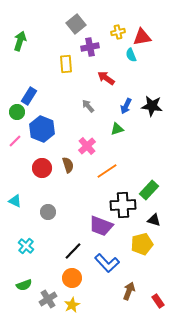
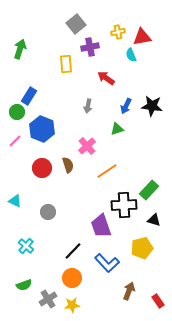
green arrow: moved 8 px down
gray arrow: rotated 128 degrees counterclockwise
black cross: moved 1 px right
purple trapezoid: rotated 50 degrees clockwise
yellow pentagon: moved 4 px down
yellow star: rotated 21 degrees clockwise
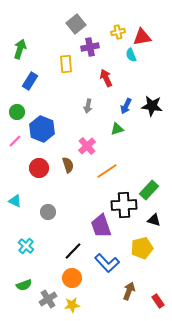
red arrow: rotated 30 degrees clockwise
blue rectangle: moved 1 px right, 15 px up
red circle: moved 3 px left
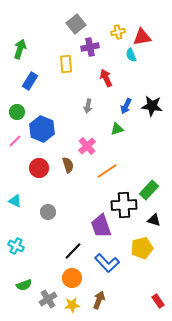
cyan cross: moved 10 px left; rotated 14 degrees counterclockwise
brown arrow: moved 30 px left, 9 px down
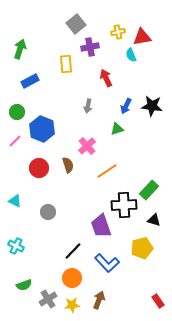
blue rectangle: rotated 30 degrees clockwise
